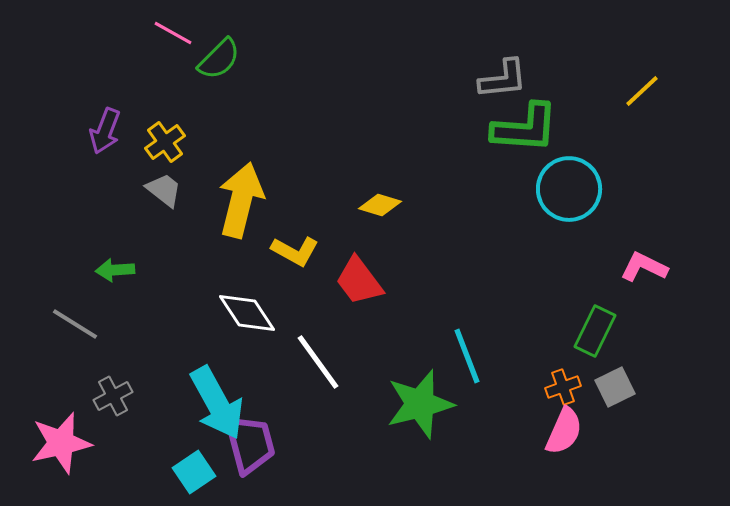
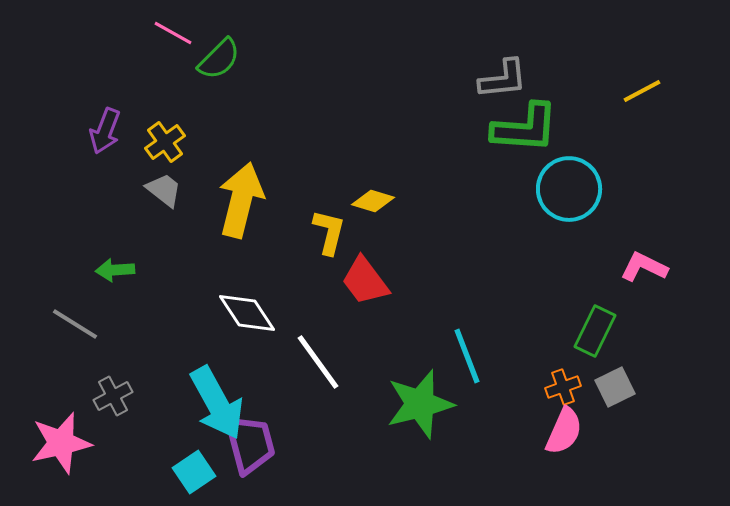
yellow line: rotated 15 degrees clockwise
yellow diamond: moved 7 px left, 4 px up
yellow L-shape: moved 34 px right, 19 px up; rotated 105 degrees counterclockwise
red trapezoid: moved 6 px right
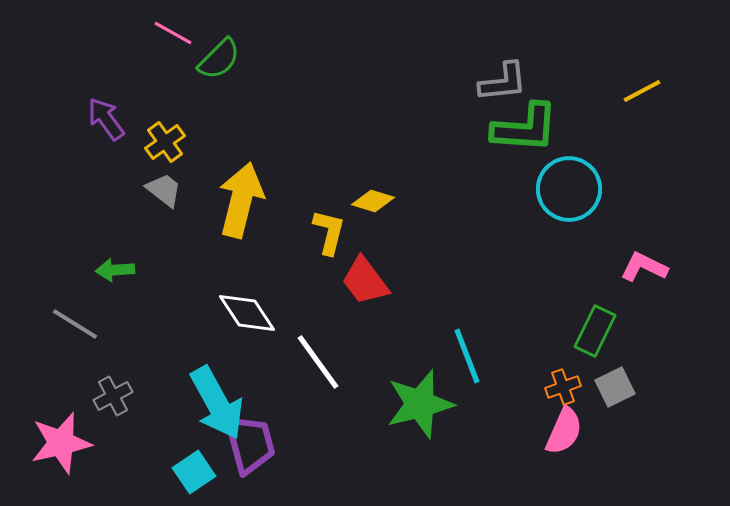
gray L-shape: moved 3 px down
purple arrow: moved 1 px right, 12 px up; rotated 123 degrees clockwise
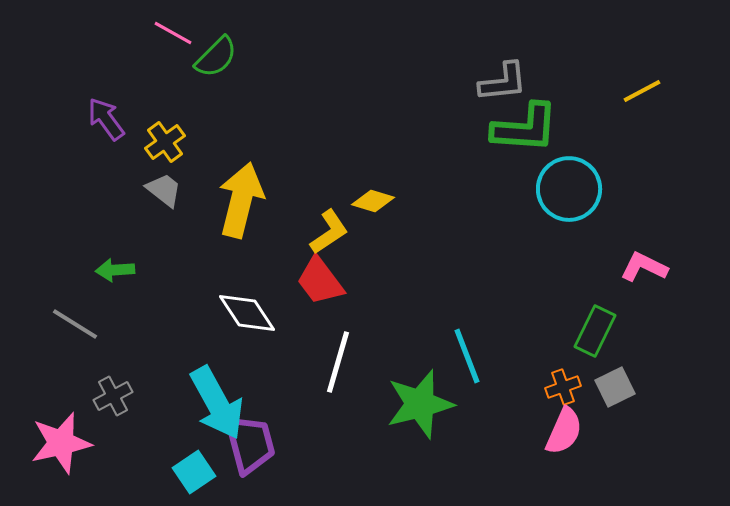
green semicircle: moved 3 px left, 2 px up
yellow L-shape: rotated 42 degrees clockwise
red trapezoid: moved 45 px left
white line: moved 20 px right; rotated 52 degrees clockwise
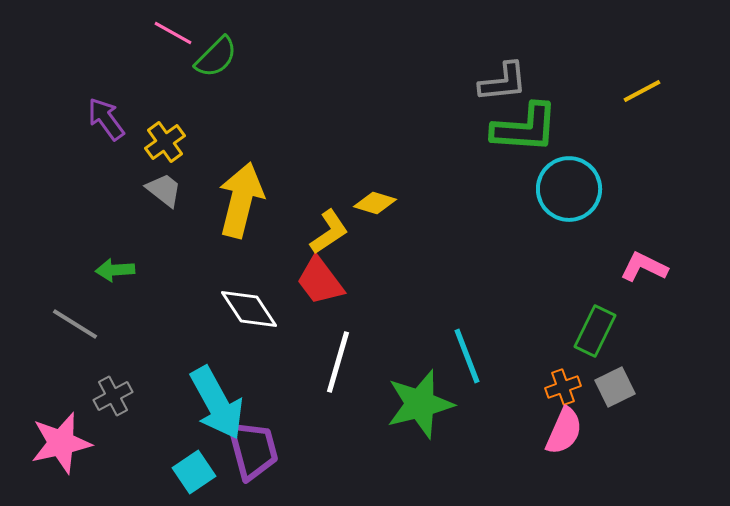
yellow diamond: moved 2 px right, 2 px down
white diamond: moved 2 px right, 4 px up
purple trapezoid: moved 3 px right, 6 px down
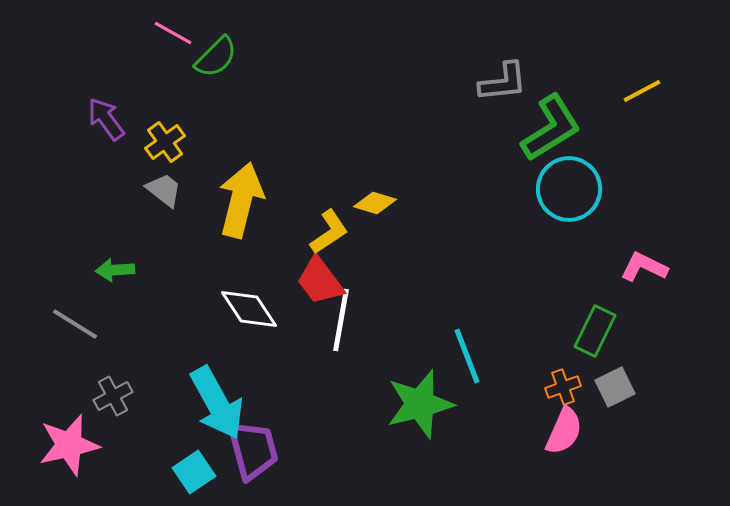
green L-shape: moved 26 px right; rotated 36 degrees counterclockwise
white line: moved 3 px right, 42 px up; rotated 6 degrees counterclockwise
pink star: moved 8 px right, 2 px down
